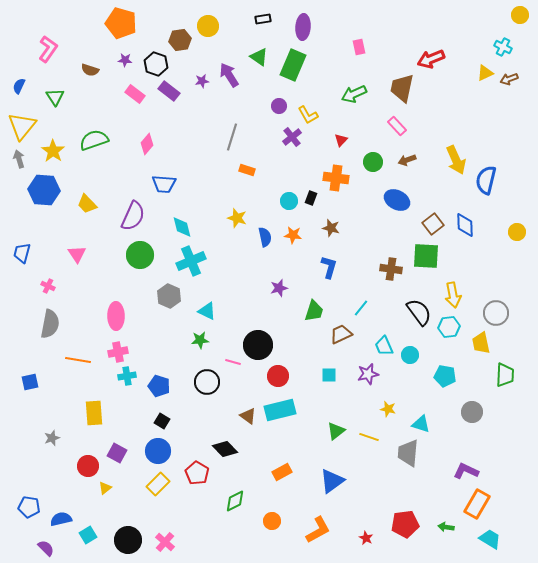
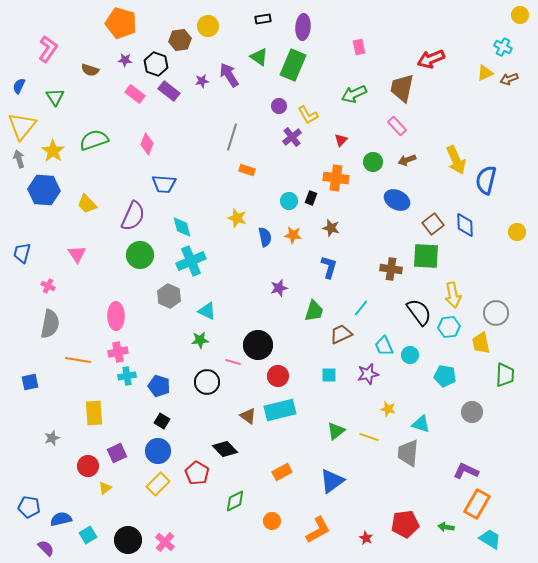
pink diamond at (147, 144): rotated 20 degrees counterclockwise
purple square at (117, 453): rotated 36 degrees clockwise
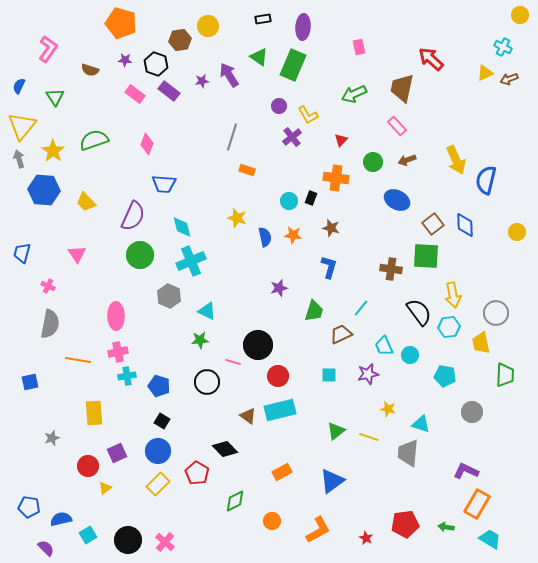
red arrow at (431, 59): rotated 64 degrees clockwise
yellow trapezoid at (87, 204): moved 1 px left, 2 px up
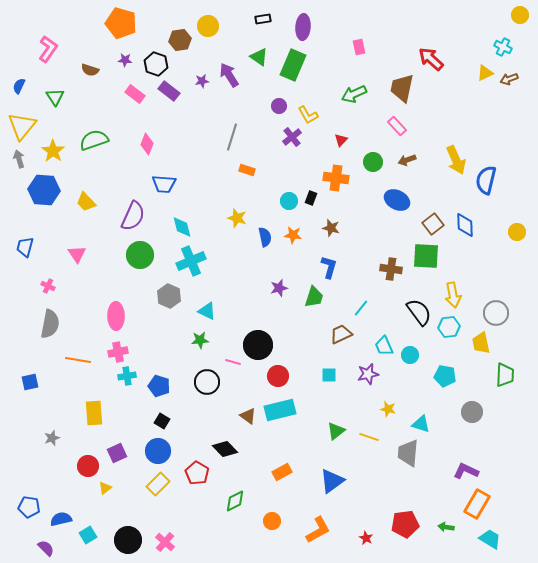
blue trapezoid at (22, 253): moved 3 px right, 6 px up
green trapezoid at (314, 311): moved 14 px up
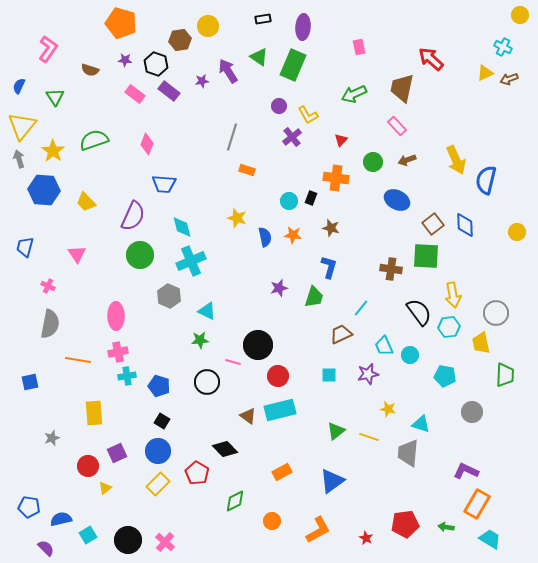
purple arrow at (229, 75): moved 1 px left, 4 px up
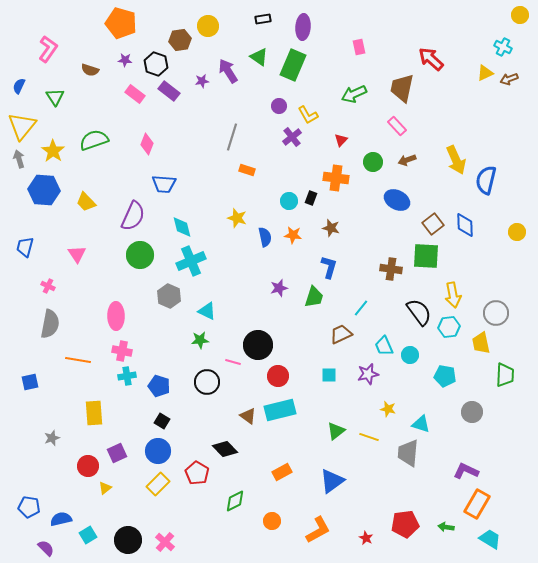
pink cross at (118, 352): moved 4 px right, 1 px up; rotated 24 degrees clockwise
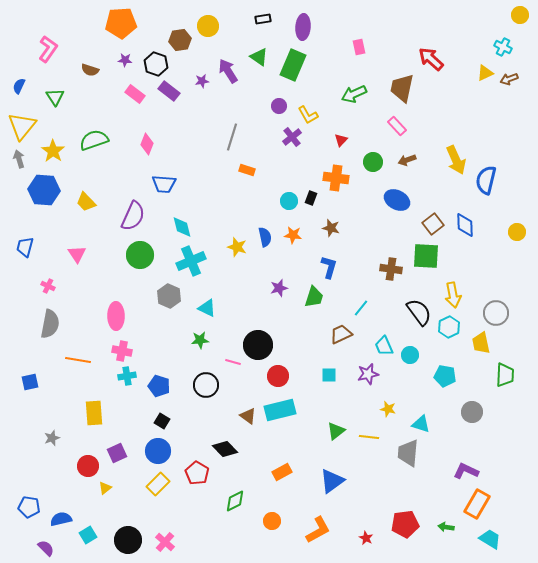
orange pentagon at (121, 23): rotated 20 degrees counterclockwise
yellow star at (237, 218): moved 29 px down
cyan triangle at (207, 311): moved 3 px up
cyan hexagon at (449, 327): rotated 20 degrees counterclockwise
black circle at (207, 382): moved 1 px left, 3 px down
yellow line at (369, 437): rotated 12 degrees counterclockwise
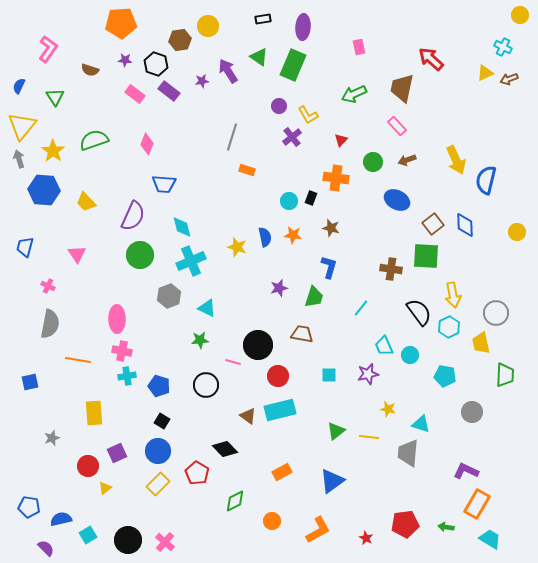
gray hexagon at (169, 296): rotated 15 degrees clockwise
pink ellipse at (116, 316): moved 1 px right, 3 px down
brown trapezoid at (341, 334): moved 39 px left; rotated 35 degrees clockwise
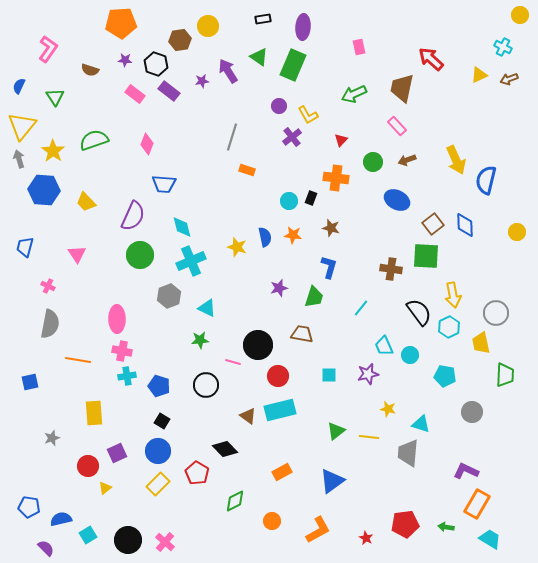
yellow triangle at (485, 73): moved 6 px left, 2 px down
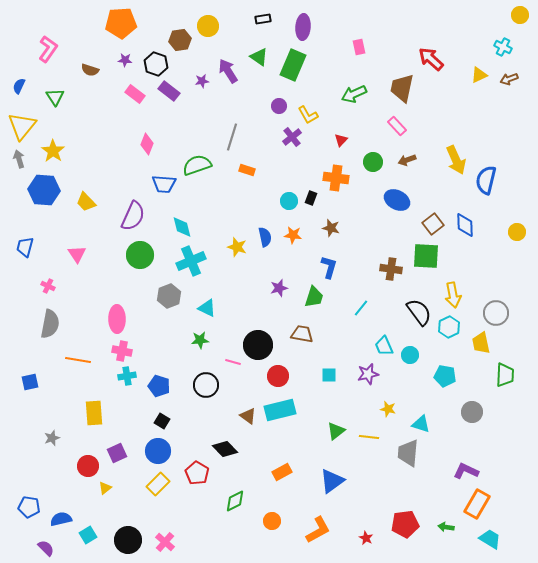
green semicircle at (94, 140): moved 103 px right, 25 px down
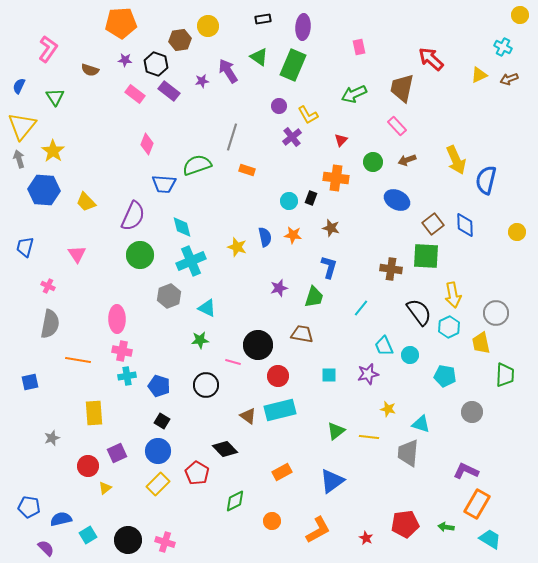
pink cross at (165, 542): rotated 24 degrees counterclockwise
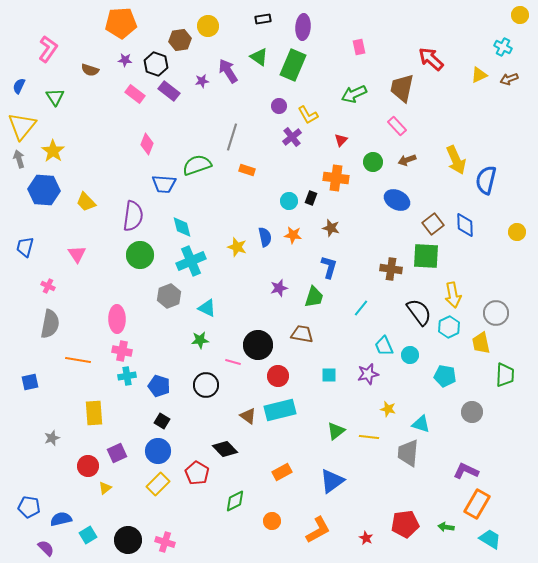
purple semicircle at (133, 216): rotated 16 degrees counterclockwise
